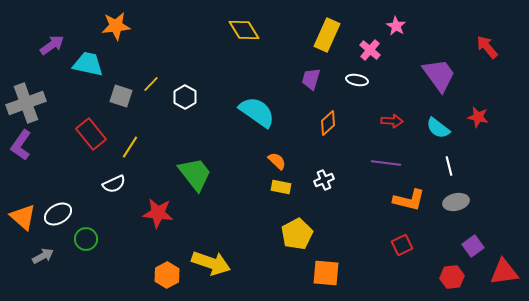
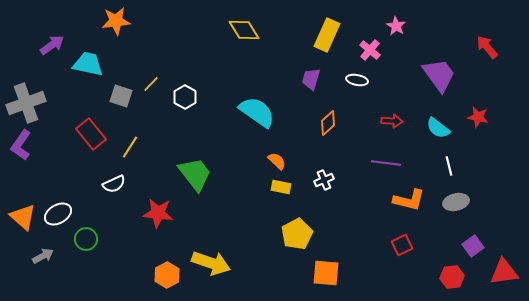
orange star at (116, 26): moved 5 px up
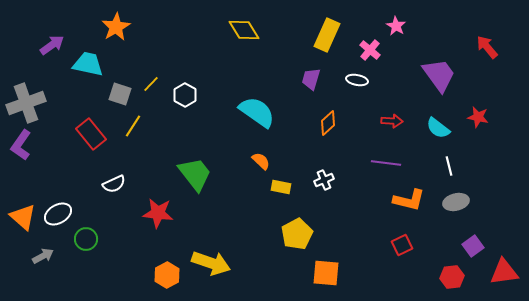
orange star at (116, 21): moved 6 px down; rotated 24 degrees counterclockwise
gray square at (121, 96): moved 1 px left, 2 px up
white hexagon at (185, 97): moved 2 px up
yellow line at (130, 147): moved 3 px right, 21 px up
orange semicircle at (277, 161): moved 16 px left
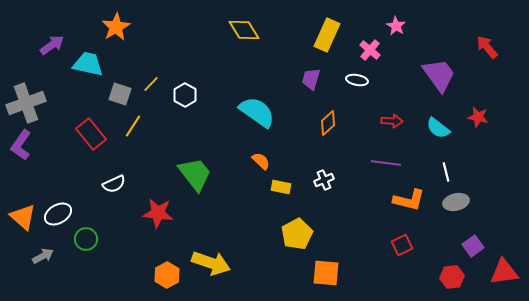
white line at (449, 166): moved 3 px left, 6 px down
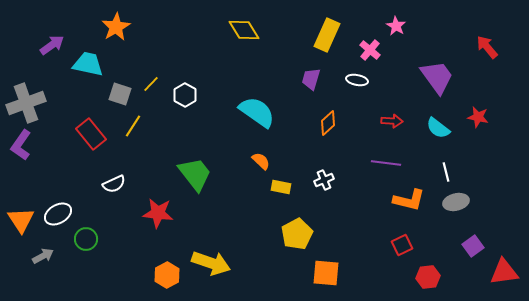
purple trapezoid at (439, 75): moved 2 px left, 2 px down
orange triangle at (23, 217): moved 2 px left, 3 px down; rotated 16 degrees clockwise
red hexagon at (452, 277): moved 24 px left
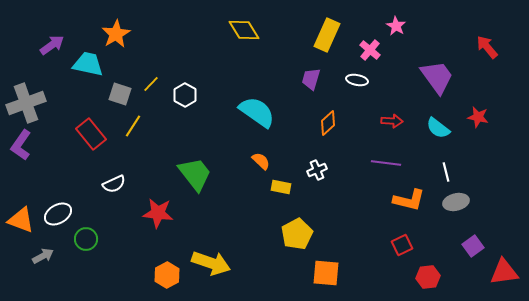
orange star at (116, 27): moved 7 px down
white cross at (324, 180): moved 7 px left, 10 px up
orange triangle at (21, 220): rotated 36 degrees counterclockwise
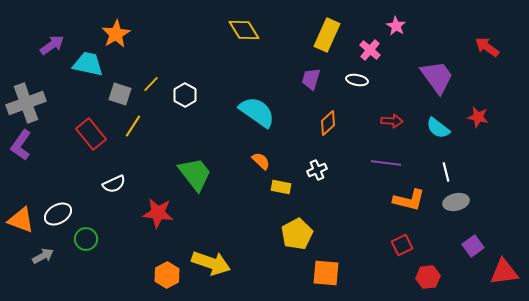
red arrow at (487, 47): rotated 15 degrees counterclockwise
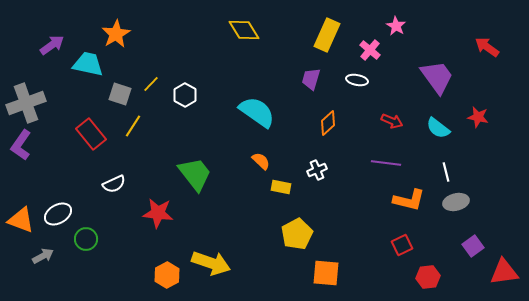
red arrow at (392, 121): rotated 20 degrees clockwise
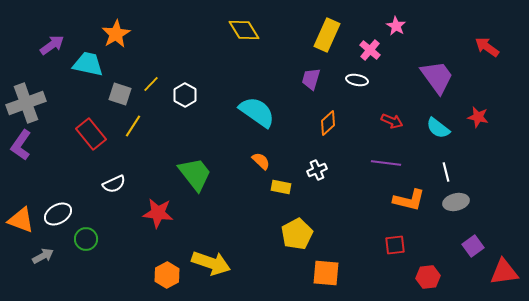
red square at (402, 245): moved 7 px left; rotated 20 degrees clockwise
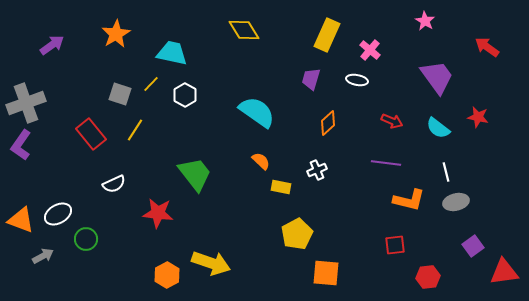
pink star at (396, 26): moved 29 px right, 5 px up
cyan trapezoid at (88, 64): moved 84 px right, 11 px up
yellow line at (133, 126): moved 2 px right, 4 px down
